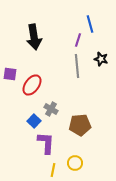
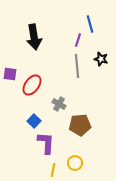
gray cross: moved 8 px right, 5 px up
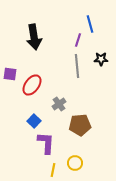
black star: rotated 16 degrees counterclockwise
gray cross: rotated 24 degrees clockwise
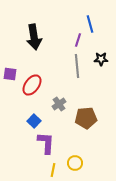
brown pentagon: moved 6 px right, 7 px up
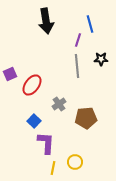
black arrow: moved 12 px right, 16 px up
purple square: rotated 32 degrees counterclockwise
yellow circle: moved 1 px up
yellow line: moved 2 px up
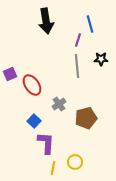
red ellipse: rotated 70 degrees counterclockwise
brown pentagon: rotated 10 degrees counterclockwise
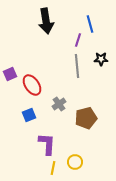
blue square: moved 5 px left, 6 px up; rotated 24 degrees clockwise
purple L-shape: moved 1 px right, 1 px down
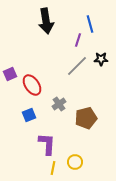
gray line: rotated 50 degrees clockwise
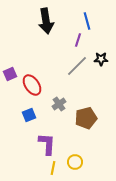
blue line: moved 3 px left, 3 px up
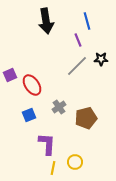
purple line: rotated 40 degrees counterclockwise
purple square: moved 1 px down
gray cross: moved 3 px down
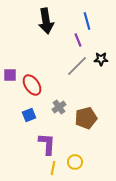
purple square: rotated 24 degrees clockwise
